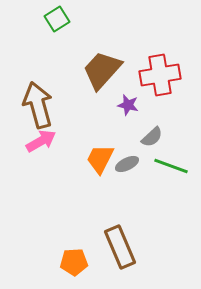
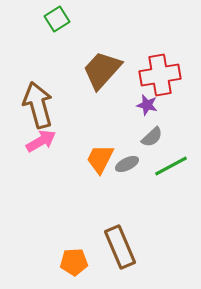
purple star: moved 19 px right
green line: rotated 48 degrees counterclockwise
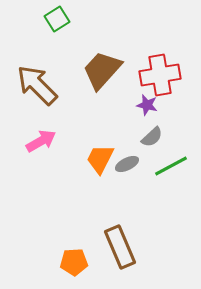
brown arrow: moved 1 px left, 20 px up; rotated 30 degrees counterclockwise
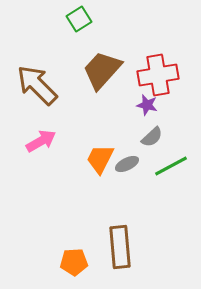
green square: moved 22 px right
red cross: moved 2 px left
brown rectangle: rotated 18 degrees clockwise
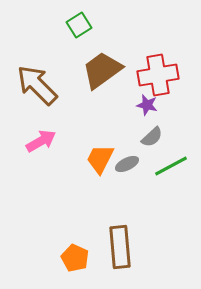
green square: moved 6 px down
brown trapezoid: rotated 12 degrees clockwise
orange pentagon: moved 1 px right, 4 px up; rotated 28 degrees clockwise
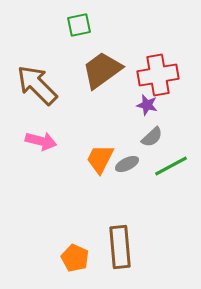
green square: rotated 20 degrees clockwise
pink arrow: rotated 44 degrees clockwise
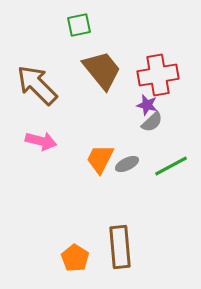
brown trapezoid: rotated 87 degrees clockwise
gray semicircle: moved 15 px up
orange pentagon: rotated 8 degrees clockwise
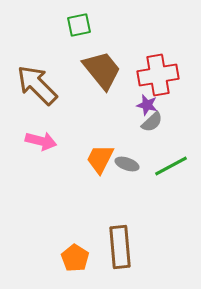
gray ellipse: rotated 45 degrees clockwise
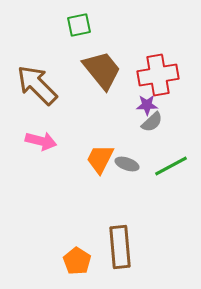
purple star: rotated 15 degrees counterclockwise
orange pentagon: moved 2 px right, 3 px down
